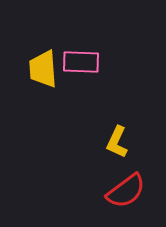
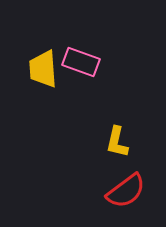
pink rectangle: rotated 18 degrees clockwise
yellow L-shape: rotated 12 degrees counterclockwise
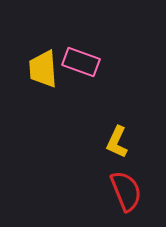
yellow L-shape: rotated 12 degrees clockwise
red semicircle: rotated 75 degrees counterclockwise
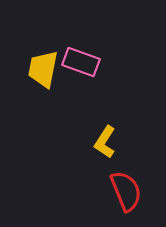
yellow trapezoid: rotated 15 degrees clockwise
yellow L-shape: moved 12 px left; rotated 8 degrees clockwise
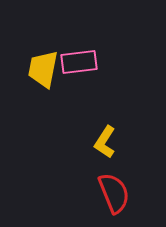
pink rectangle: moved 2 px left; rotated 27 degrees counterclockwise
red semicircle: moved 12 px left, 2 px down
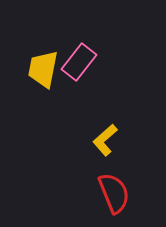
pink rectangle: rotated 45 degrees counterclockwise
yellow L-shape: moved 2 px up; rotated 16 degrees clockwise
